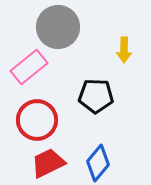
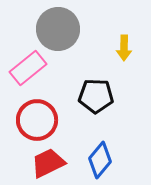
gray circle: moved 2 px down
yellow arrow: moved 2 px up
pink rectangle: moved 1 px left, 1 px down
blue diamond: moved 2 px right, 3 px up
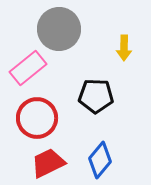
gray circle: moved 1 px right
red circle: moved 2 px up
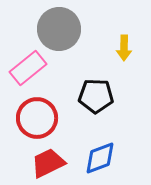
blue diamond: moved 2 px up; rotated 30 degrees clockwise
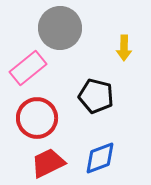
gray circle: moved 1 px right, 1 px up
black pentagon: rotated 12 degrees clockwise
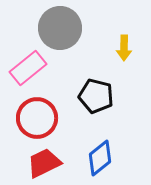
blue diamond: rotated 18 degrees counterclockwise
red trapezoid: moved 4 px left
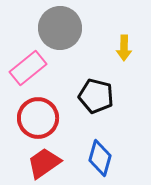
red circle: moved 1 px right
blue diamond: rotated 36 degrees counterclockwise
red trapezoid: rotated 9 degrees counterclockwise
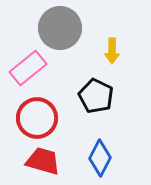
yellow arrow: moved 12 px left, 3 px down
black pentagon: rotated 12 degrees clockwise
red circle: moved 1 px left
blue diamond: rotated 12 degrees clockwise
red trapezoid: moved 1 px left, 2 px up; rotated 51 degrees clockwise
